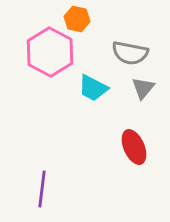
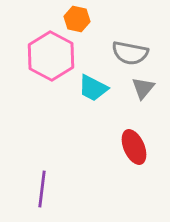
pink hexagon: moved 1 px right, 4 px down
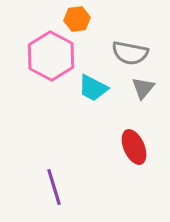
orange hexagon: rotated 20 degrees counterclockwise
purple line: moved 12 px right, 2 px up; rotated 24 degrees counterclockwise
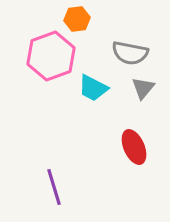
pink hexagon: rotated 12 degrees clockwise
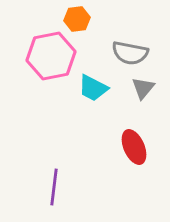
pink hexagon: rotated 9 degrees clockwise
purple line: rotated 24 degrees clockwise
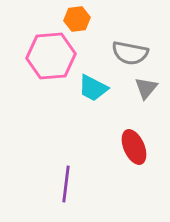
pink hexagon: rotated 6 degrees clockwise
gray triangle: moved 3 px right
purple line: moved 12 px right, 3 px up
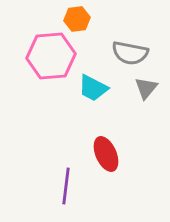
red ellipse: moved 28 px left, 7 px down
purple line: moved 2 px down
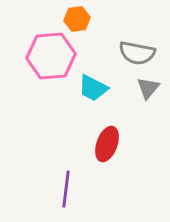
gray semicircle: moved 7 px right
gray triangle: moved 2 px right
red ellipse: moved 1 px right, 10 px up; rotated 44 degrees clockwise
purple line: moved 3 px down
